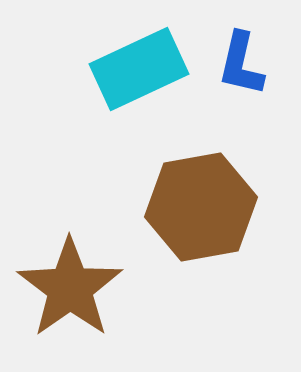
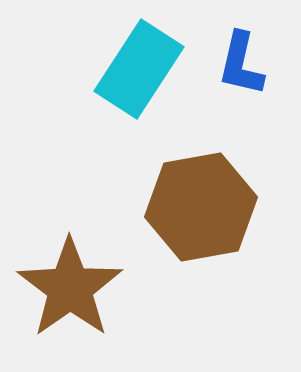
cyan rectangle: rotated 32 degrees counterclockwise
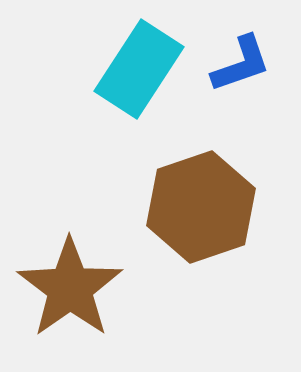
blue L-shape: rotated 122 degrees counterclockwise
brown hexagon: rotated 9 degrees counterclockwise
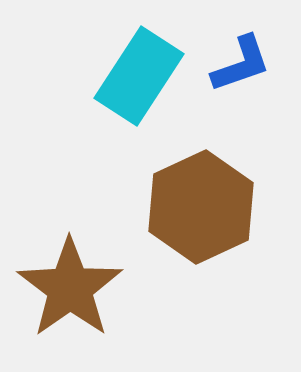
cyan rectangle: moved 7 px down
brown hexagon: rotated 6 degrees counterclockwise
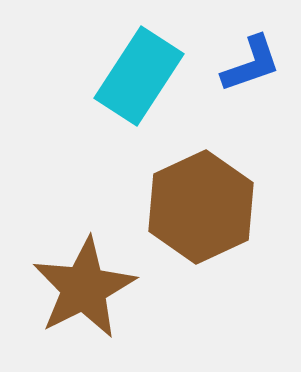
blue L-shape: moved 10 px right
brown star: moved 14 px right; rotated 8 degrees clockwise
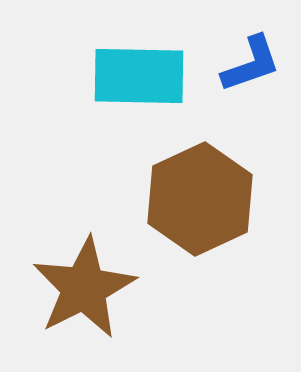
cyan rectangle: rotated 58 degrees clockwise
brown hexagon: moved 1 px left, 8 px up
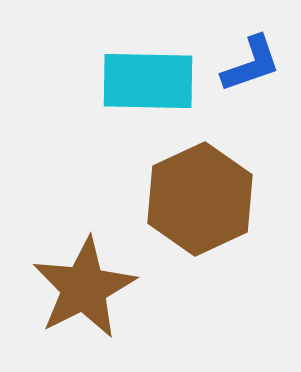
cyan rectangle: moved 9 px right, 5 px down
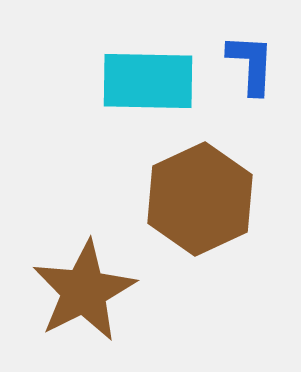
blue L-shape: rotated 68 degrees counterclockwise
brown star: moved 3 px down
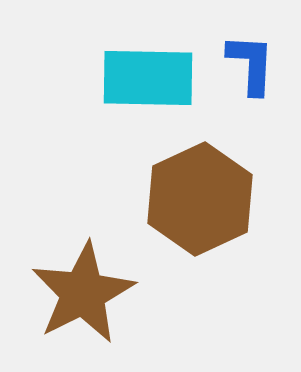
cyan rectangle: moved 3 px up
brown star: moved 1 px left, 2 px down
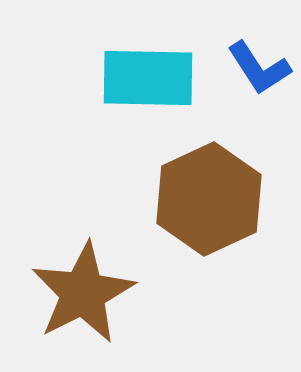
blue L-shape: moved 8 px right, 4 px down; rotated 144 degrees clockwise
brown hexagon: moved 9 px right
